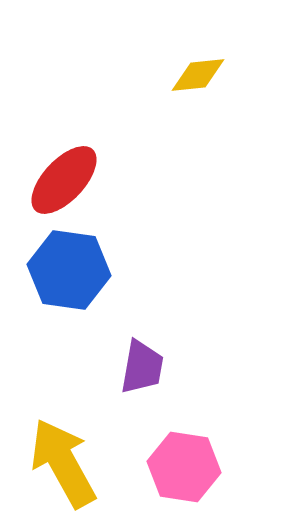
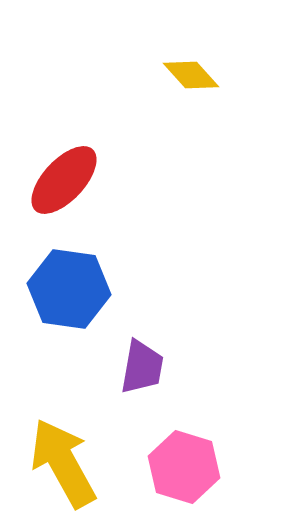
yellow diamond: moved 7 px left; rotated 54 degrees clockwise
blue hexagon: moved 19 px down
pink hexagon: rotated 8 degrees clockwise
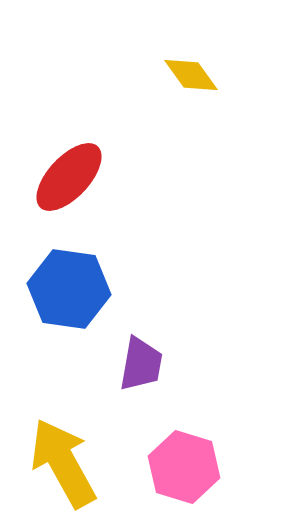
yellow diamond: rotated 6 degrees clockwise
red ellipse: moved 5 px right, 3 px up
purple trapezoid: moved 1 px left, 3 px up
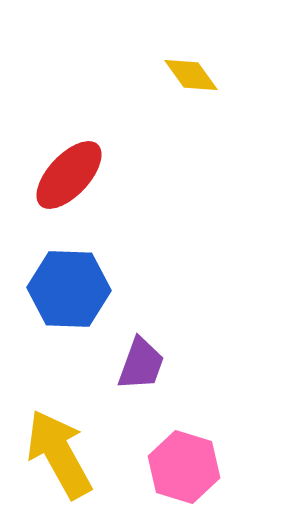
red ellipse: moved 2 px up
blue hexagon: rotated 6 degrees counterclockwise
purple trapezoid: rotated 10 degrees clockwise
yellow arrow: moved 4 px left, 9 px up
